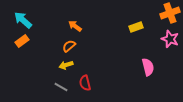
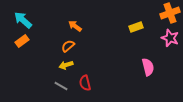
pink star: moved 1 px up
orange semicircle: moved 1 px left
gray line: moved 1 px up
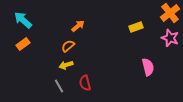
orange cross: rotated 18 degrees counterclockwise
orange arrow: moved 3 px right; rotated 104 degrees clockwise
orange rectangle: moved 1 px right, 3 px down
gray line: moved 2 px left; rotated 32 degrees clockwise
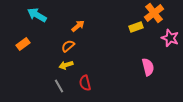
orange cross: moved 16 px left
cyan arrow: moved 14 px right, 5 px up; rotated 12 degrees counterclockwise
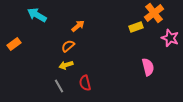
orange rectangle: moved 9 px left
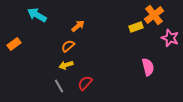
orange cross: moved 2 px down
red semicircle: rotated 56 degrees clockwise
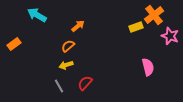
pink star: moved 2 px up
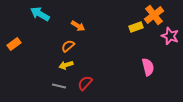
cyan arrow: moved 3 px right, 1 px up
orange arrow: rotated 72 degrees clockwise
gray line: rotated 48 degrees counterclockwise
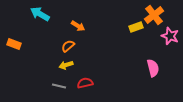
orange rectangle: rotated 56 degrees clockwise
pink semicircle: moved 5 px right, 1 px down
red semicircle: rotated 35 degrees clockwise
